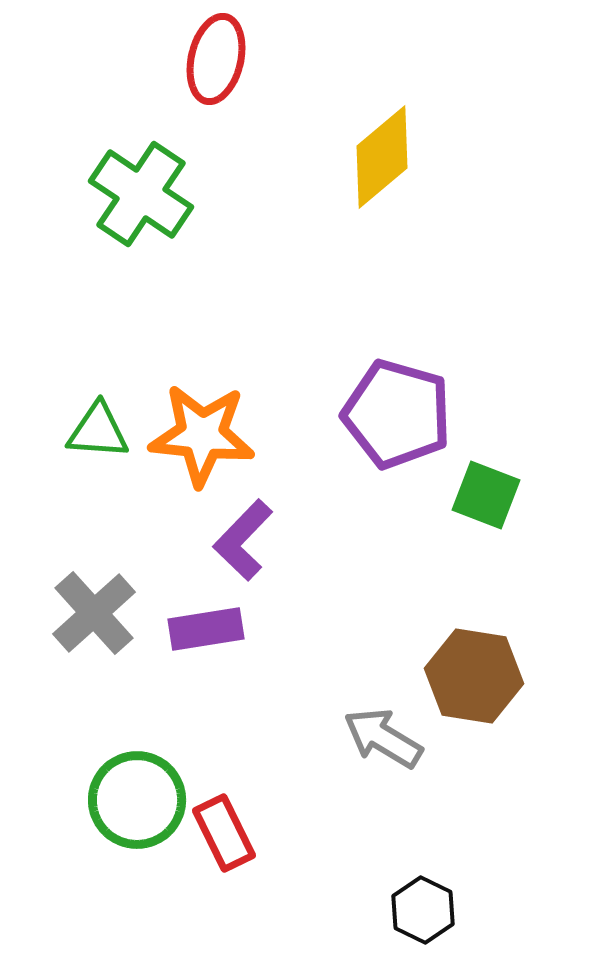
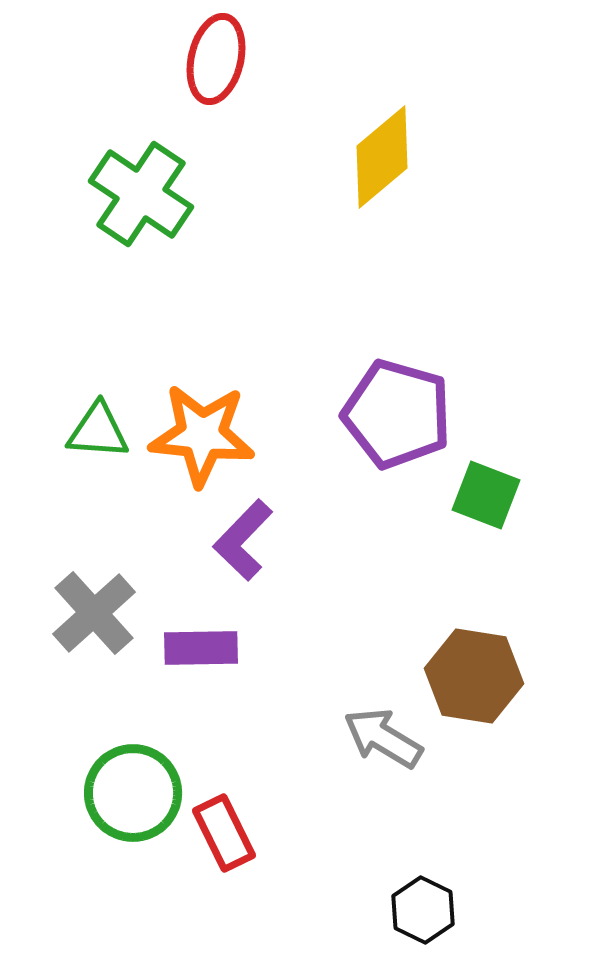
purple rectangle: moved 5 px left, 19 px down; rotated 8 degrees clockwise
green circle: moved 4 px left, 7 px up
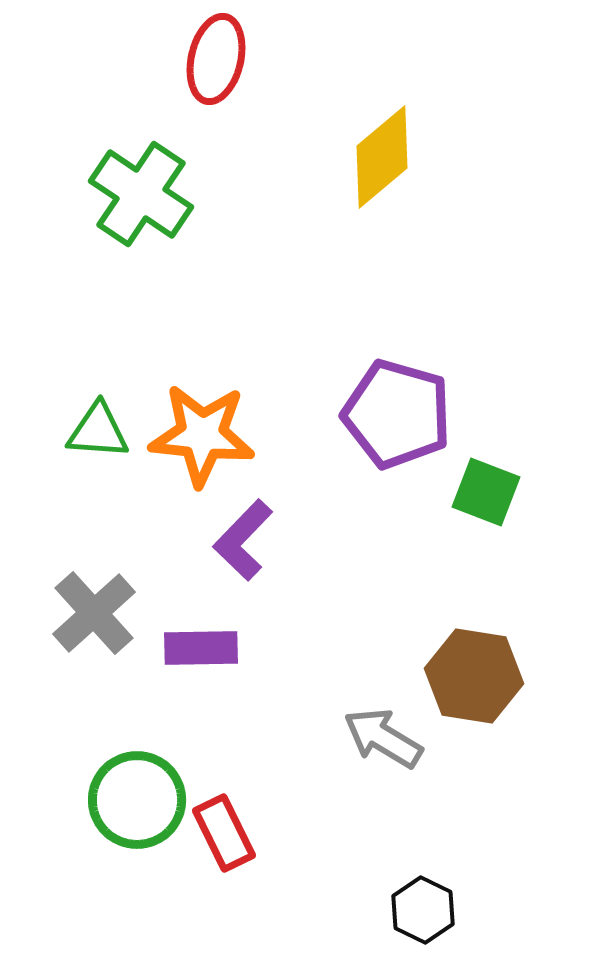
green square: moved 3 px up
green circle: moved 4 px right, 7 px down
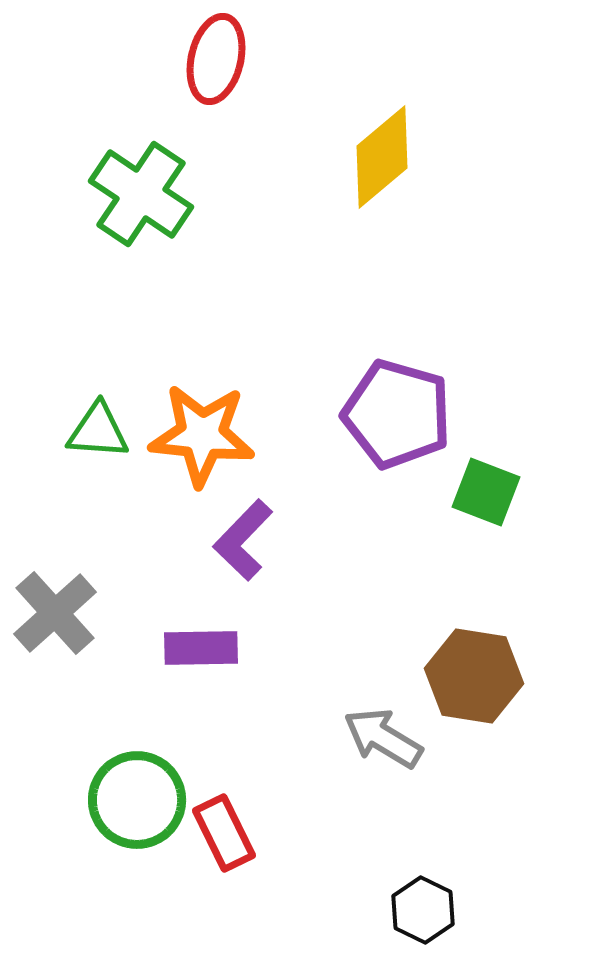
gray cross: moved 39 px left
